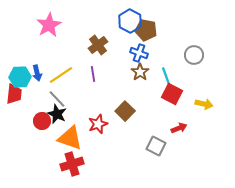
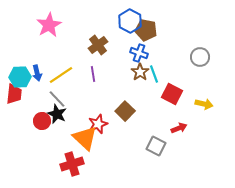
gray circle: moved 6 px right, 2 px down
cyan line: moved 12 px left, 2 px up
orange triangle: moved 15 px right; rotated 24 degrees clockwise
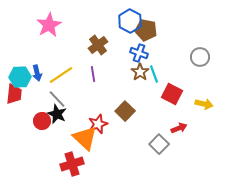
gray square: moved 3 px right, 2 px up; rotated 18 degrees clockwise
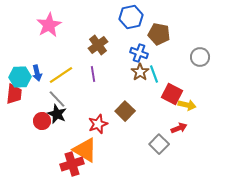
blue hexagon: moved 1 px right, 4 px up; rotated 20 degrees clockwise
brown pentagon: moved 13 px right, 4 px down
yellow arrow: moved 17 px left, 1 px down
orange triangle: moved 12 px down; rotated 12 degrees counterclockwise
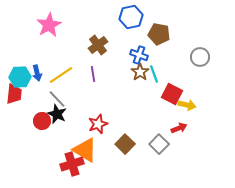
blue cross: moved 2 px down
brown square: moved 33 px down
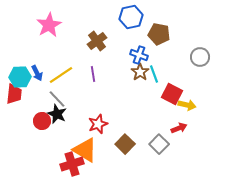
brown cross: moved 1 px left, 4 px up
blue arrow: rotated 14 degrees counterclockwise
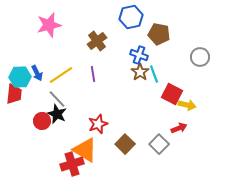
pink star: rotated 15 degrees clockwise
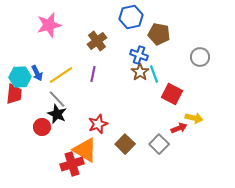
purple line: rotated 21 degrees clockwise
yellow arrow: moved 7 px right, 13 px down
red circle: moved 6 px down
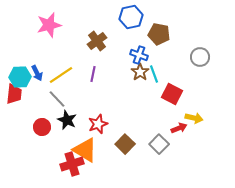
black star: moved 10 px right, 6 px down
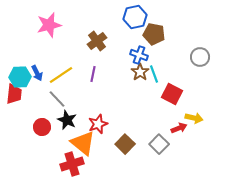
blue hexagon: moved 4 px right
brown pentagon: moved 5 px left
orange triangle: moved 2 px left, 7 px up; rotated 8 degrees clockwise
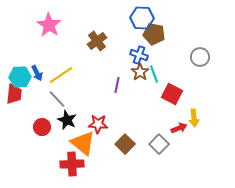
blue hexagon: moved 7 px right, 1 px down; rotated 15 degrees clockwise
pink star: rotated 25 degrees counterclockwise
purple line: moved 24 px right, 11 px down
yellow arrow: rotated 72 degrees clockwise
red star: rotated 24 degrees clockwise
red cross: rotated 15 degrees clockwise
